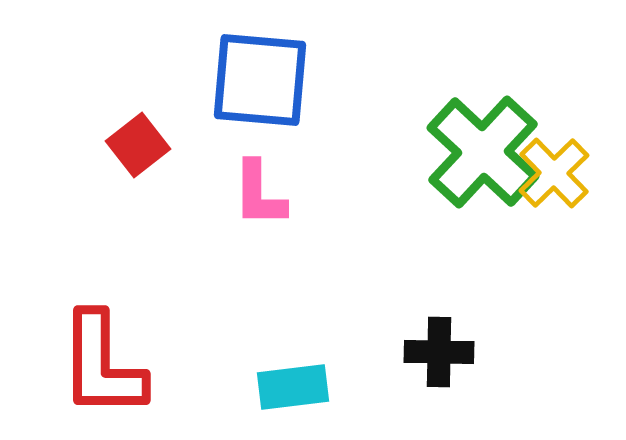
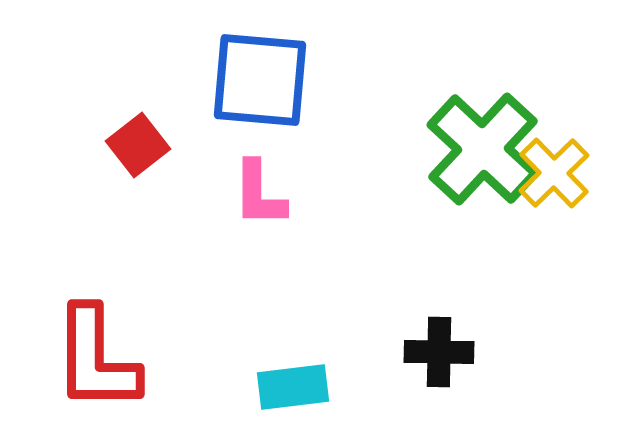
green cross: moved 3 px up
red L-shape: moved 6 px left, 6 px up
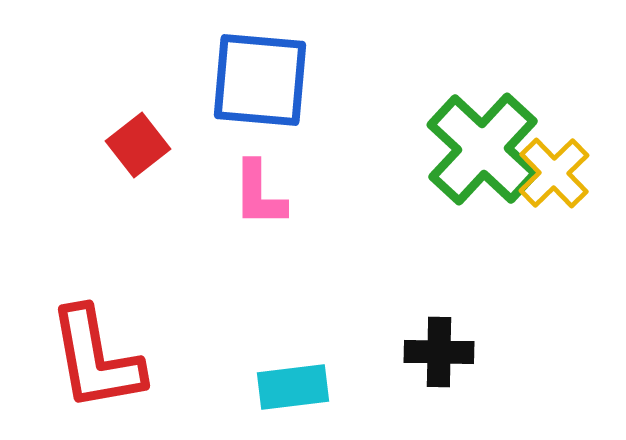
red L-shape: rotated 10 degrees counterclockwise
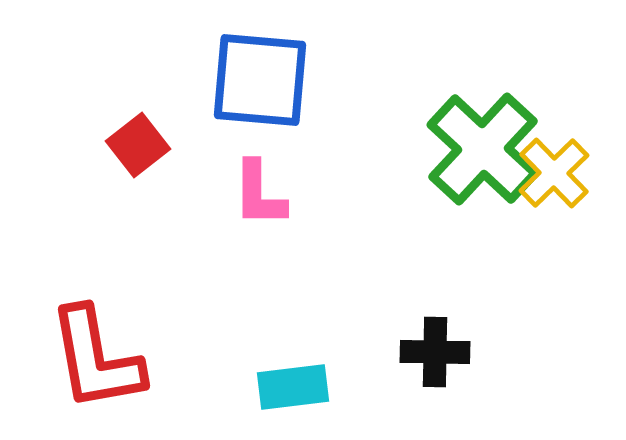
black cross: moved 4 px left
